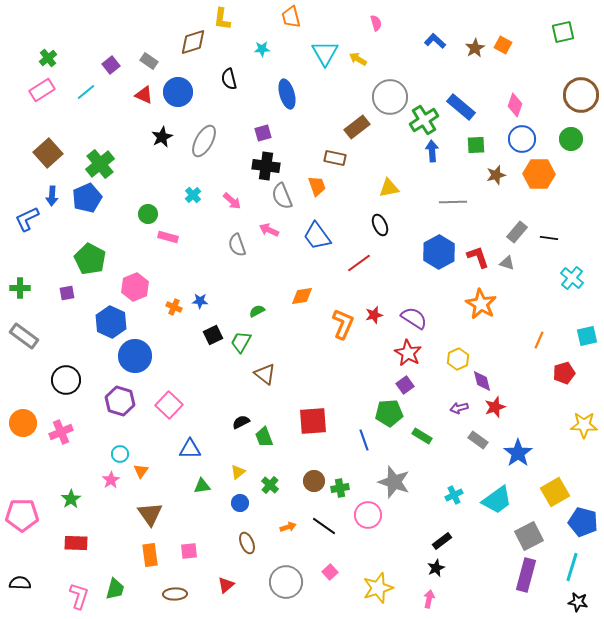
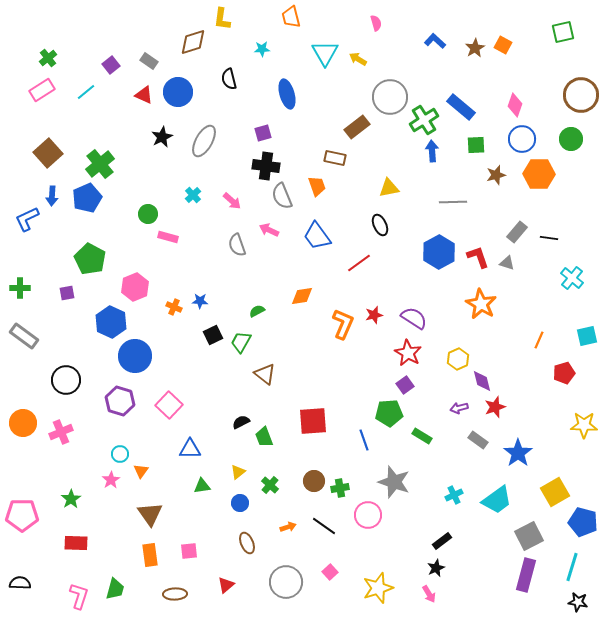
pink arrow at (429, 599): moved 5 px up; rotated 138 degrees clockwise
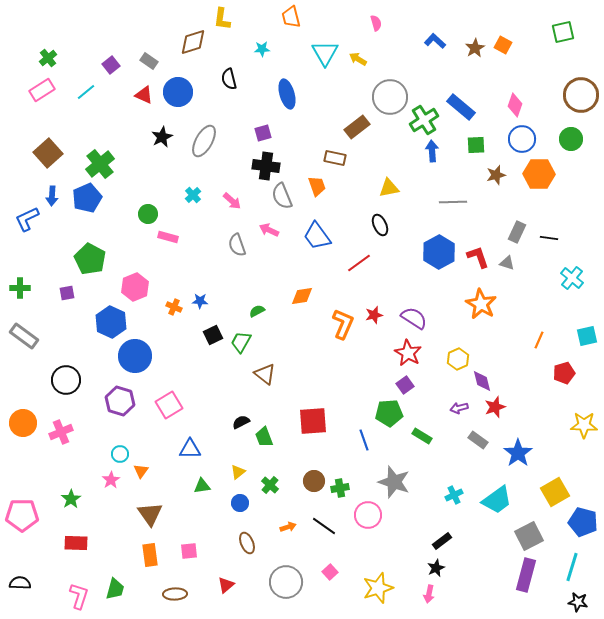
gray rectangle at (517, 232): rotated 15 degrees counterclockwise
pink square at (169, 405): rotated 16 degrees clockwise
pink arrow at (429, 594): rotated 42 degrees clockwise
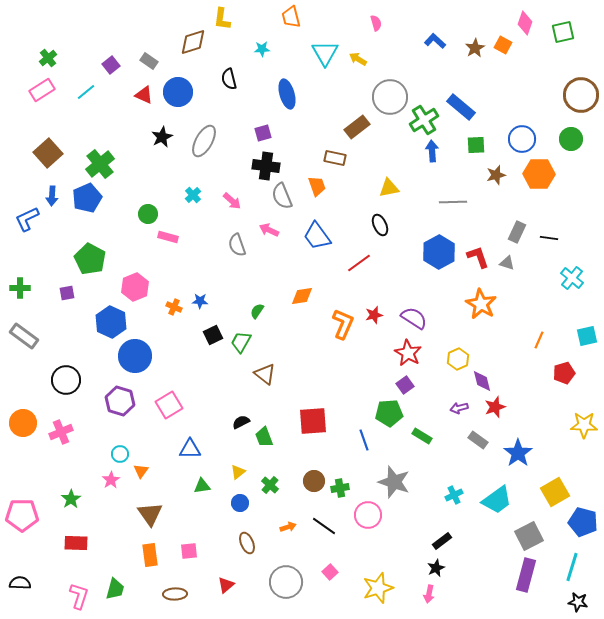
pink diamond at (515, 105): moved 10 px right, 82 px up
green semicircle at (257, 311): rotated 28 degrees counterclockwise
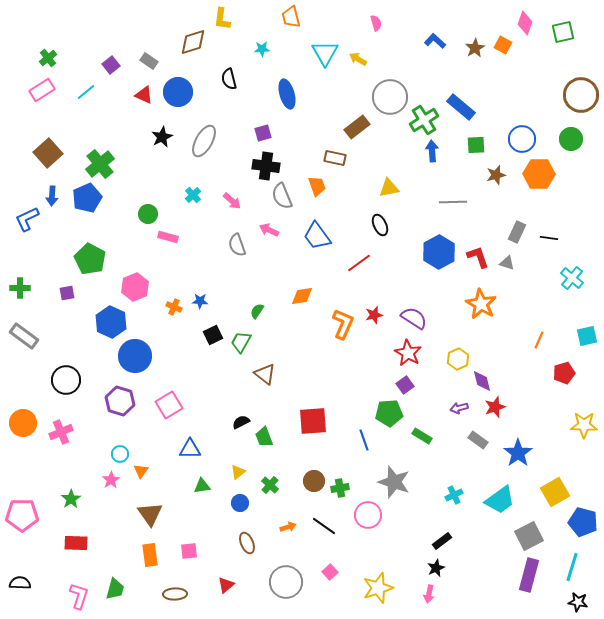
cyan trapezoid at (497, 500): moved 3 px right
purple rectangle at (526, 575): moved 3 px right
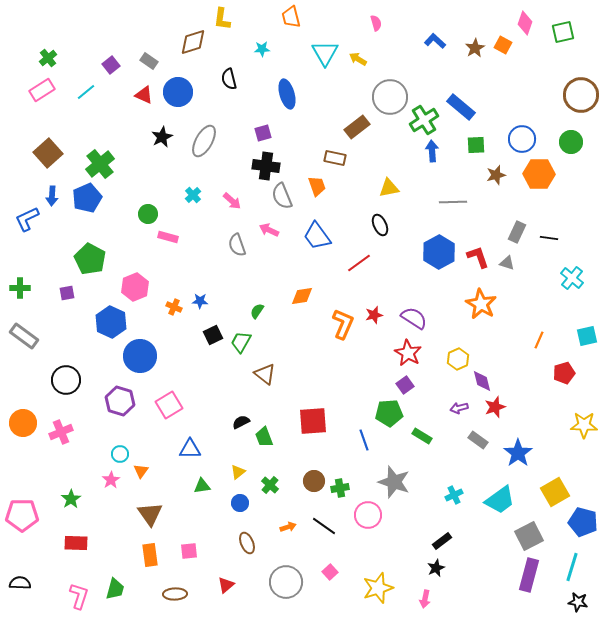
green circle at (571, 139): moved 3 px down
blue circle at (135, 356): moved 5 px right
pink arrow at (429, 594): moved 4 px left, 5 px down
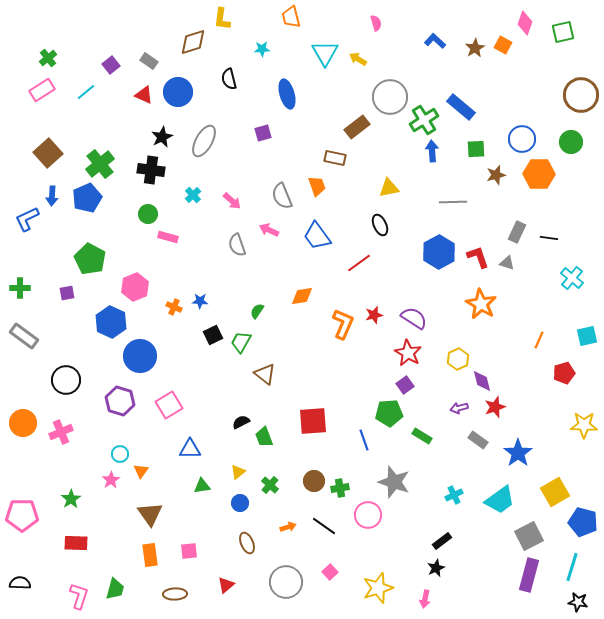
green square at (476, 145): moved 4 px down
black cross at (266, 166): moved 115 px left, 4 px down
